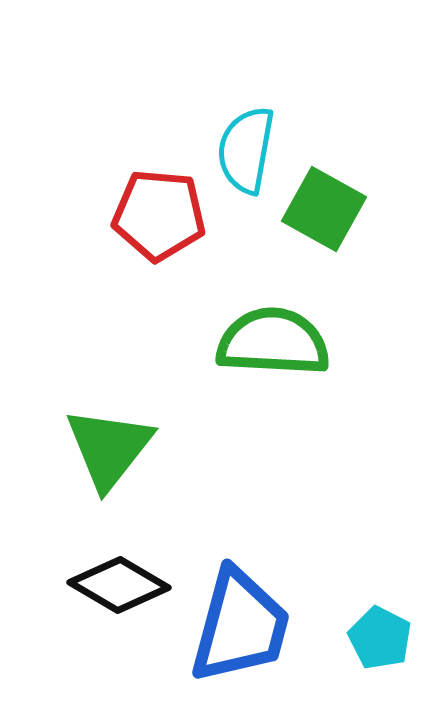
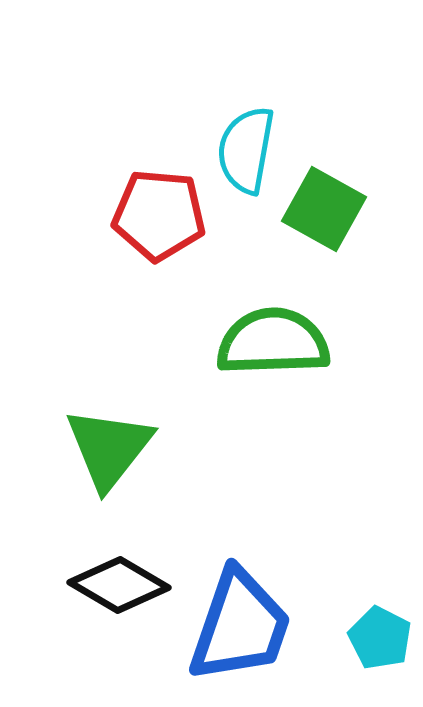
green semicircle: rotated 5 degrees counterclockwise
blue trapezoid: rotated 4 degrees clockwise
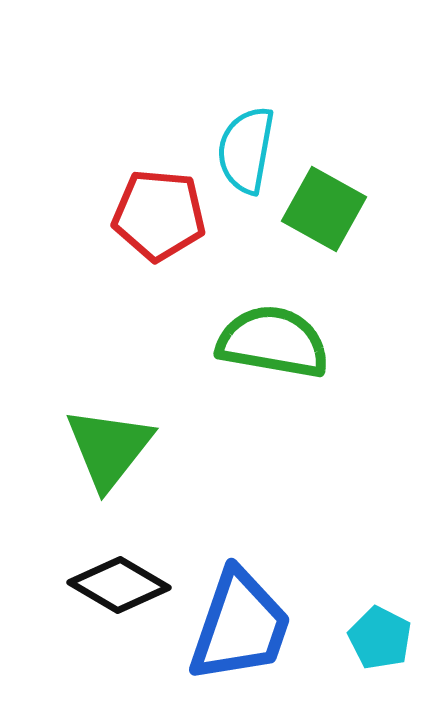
green semicircle: rotated 12 degrees clockwise
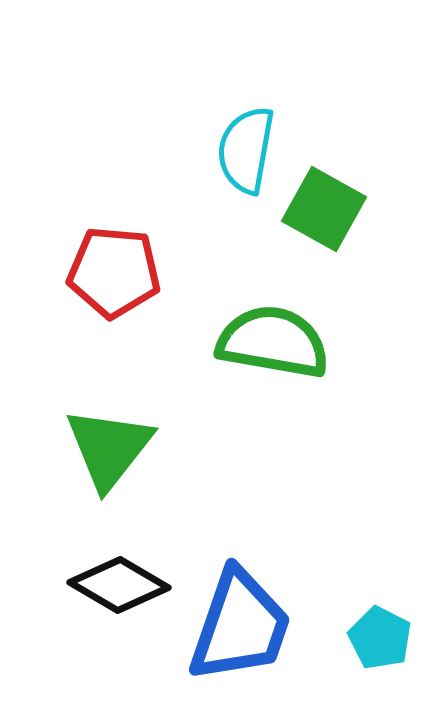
red pentagon: moved 45 px left, 57 px down
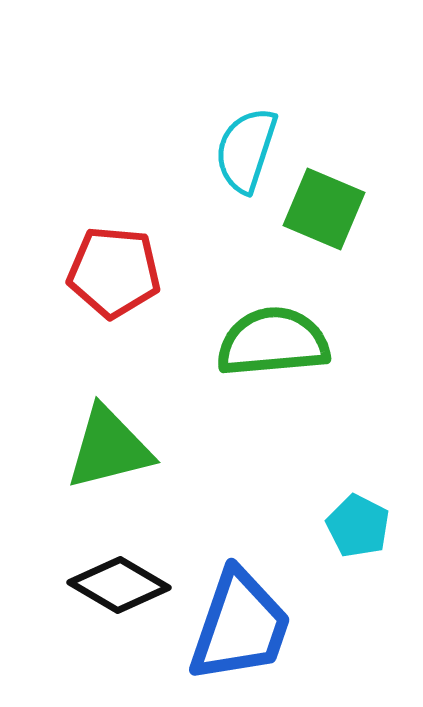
cyan semicircle: rotated 8 degrees clockwise
green square: rotated 6 degrees counterclockwise
green semicircle: rotated 15 degrees counterclockwise
green triangle: rotated 38 degrees clockwise
cyan pentagon: moved 22 px left, 112 px up
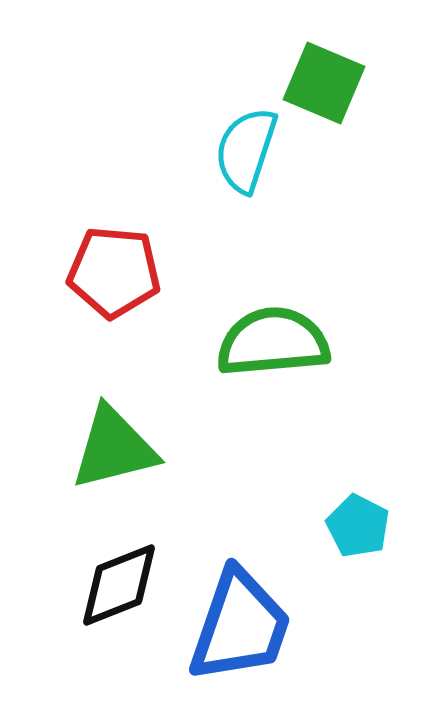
green square: moved 126 px up
green triangle: moved 5 px right
black diamond: rotated 52 degrees counterclockwise
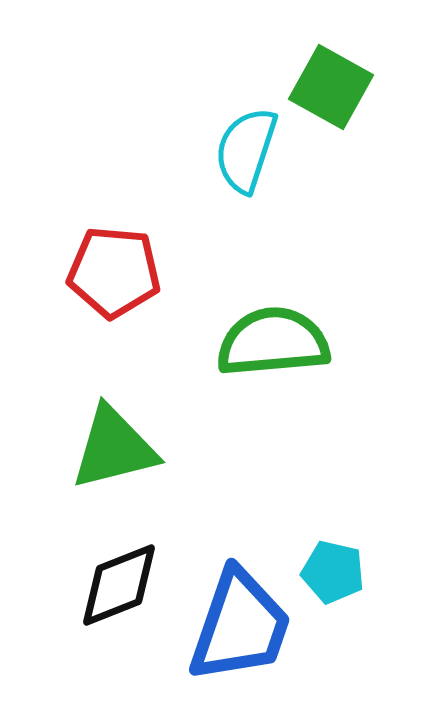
green square: moved 7 px right, 4 px down; rotated 6 degrees clockwise
cyan pentagon: moved 25 px left, 46 px down; rotated 14 degrees counterclockwise
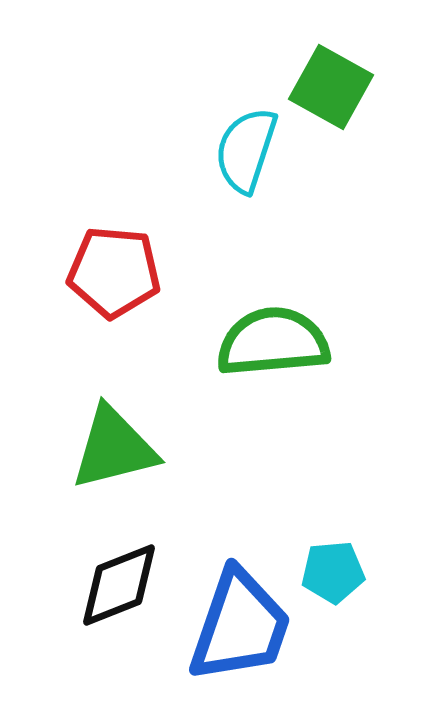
cyan pentagon: rotated 18 degrees counterclockwise
